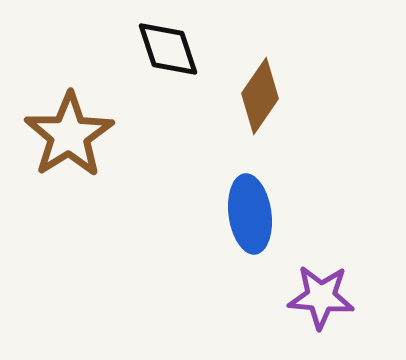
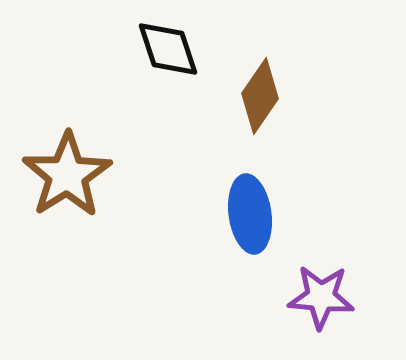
brown star: moved 2 px left, 40 px down
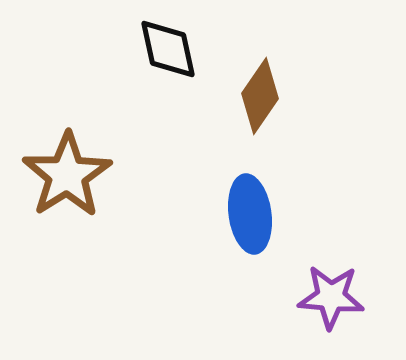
black diamond: rotated 6 degrees clockwise
purple star: moved 10 px right
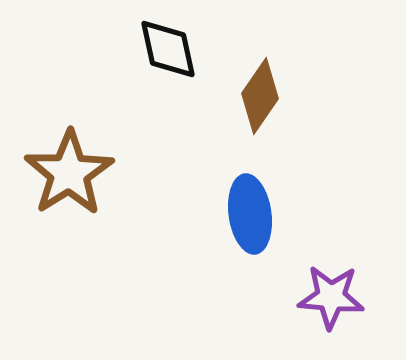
brown star: moved 2 px right, 2 px up
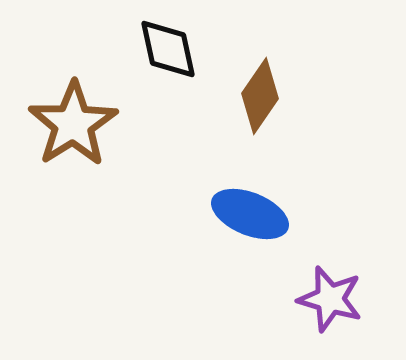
brown star: moved 4 px right, 49 px up
blue ellipse: rotated 60 degrees counterclockwise
purple star: moved 1 px left, 2 px down; rotated 12 degrees clockwise
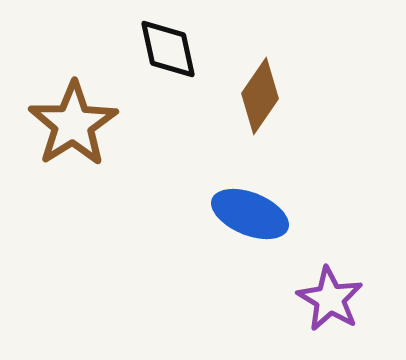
purple star: rotated 14 degrees clockwise
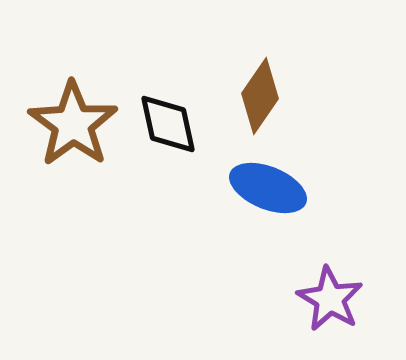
black diamond: moved 75 px down
brown star: rotated 4 degrees counterclockwise
blue ellipse: moved 18 px right, 26 px up
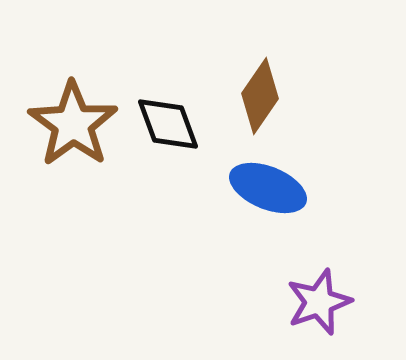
black diamond: rotated 8 degrees counterclockwise
purple star: moved 11 px left, 3 px down; rotated 22 degrees clockwise
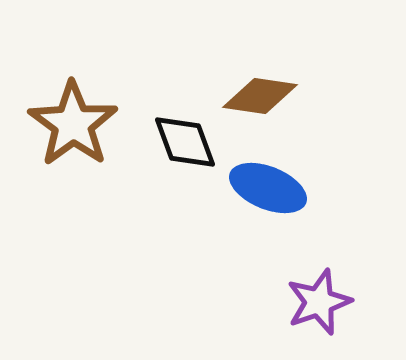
brown diamond: rotated 64 degrees clockwise
black diamond: moved 17 px right, 18 px down
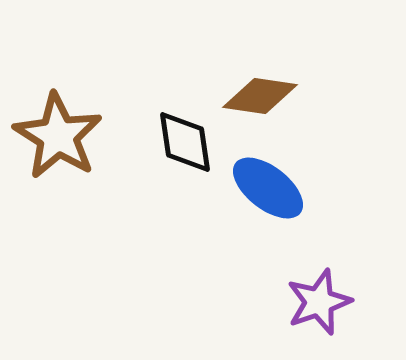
brown star: moved 15 px left, 12 px down; rotated 4 degrees counterclockwise
black diamond: rotated 12 degrees clockwise
blue ellipse: rotated 16 degrees clockwise
